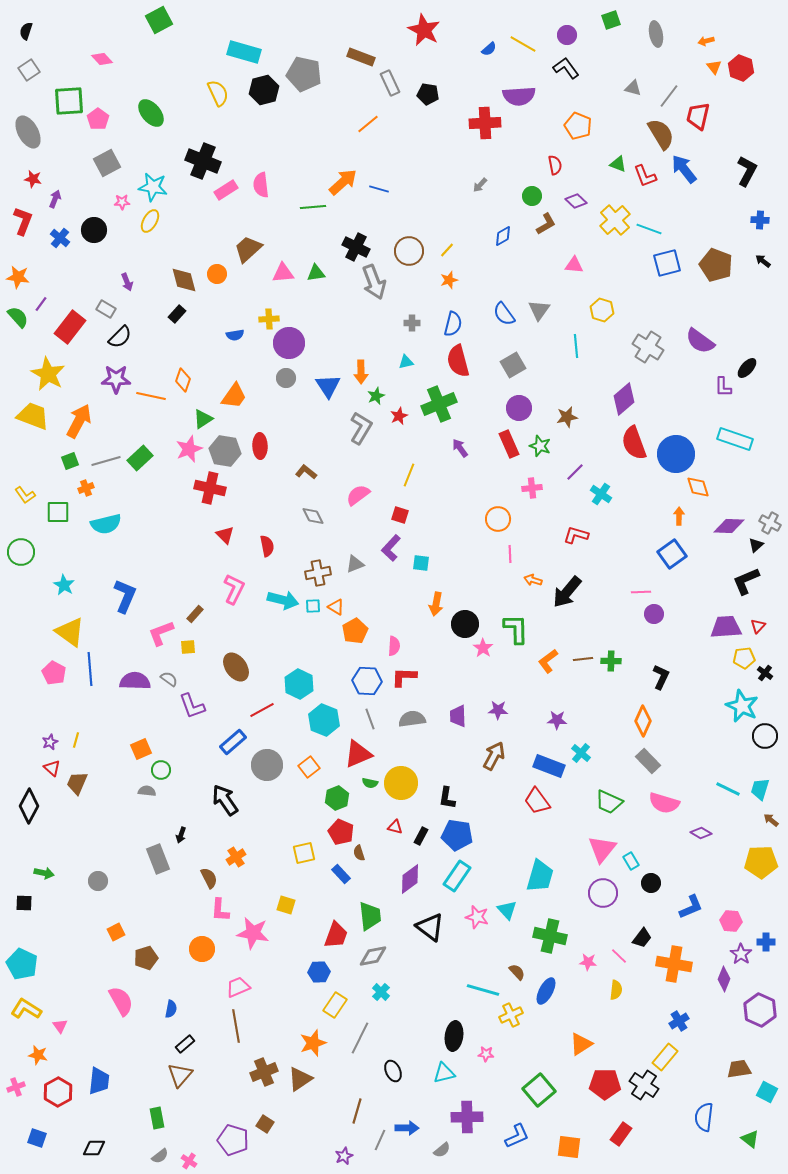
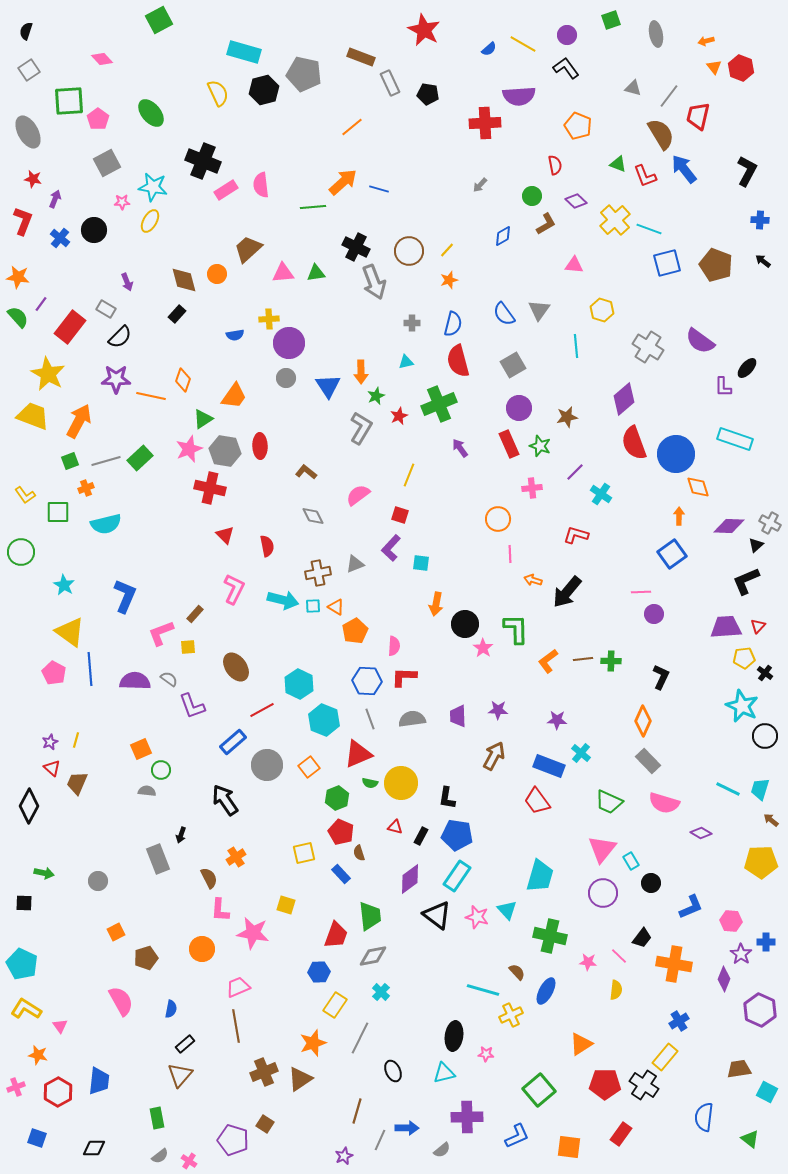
orange line at (368, 124): moved 16 px left, 3 px down
black triangle at (430, 927): moved 7 px right, 12 px up
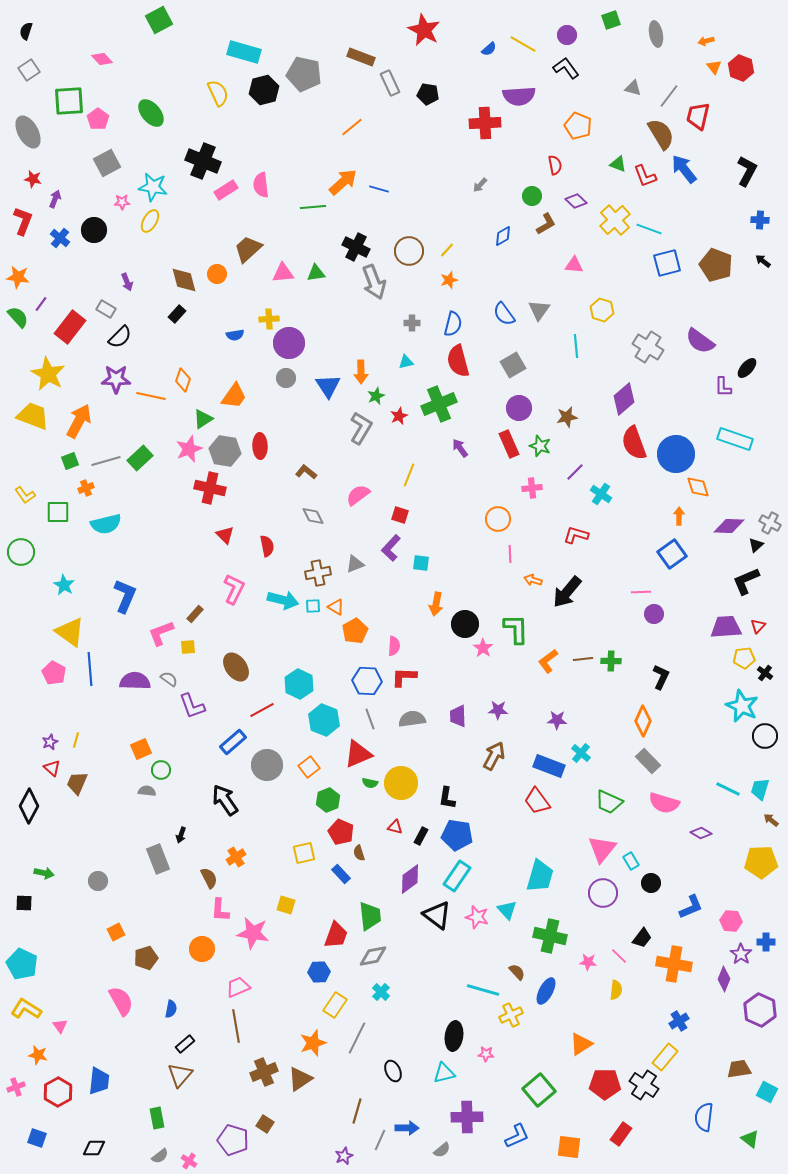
green hexagon at (337, 798): moved 9 px left, 2 px down
gray line at (360, 1038): moved 3 px left
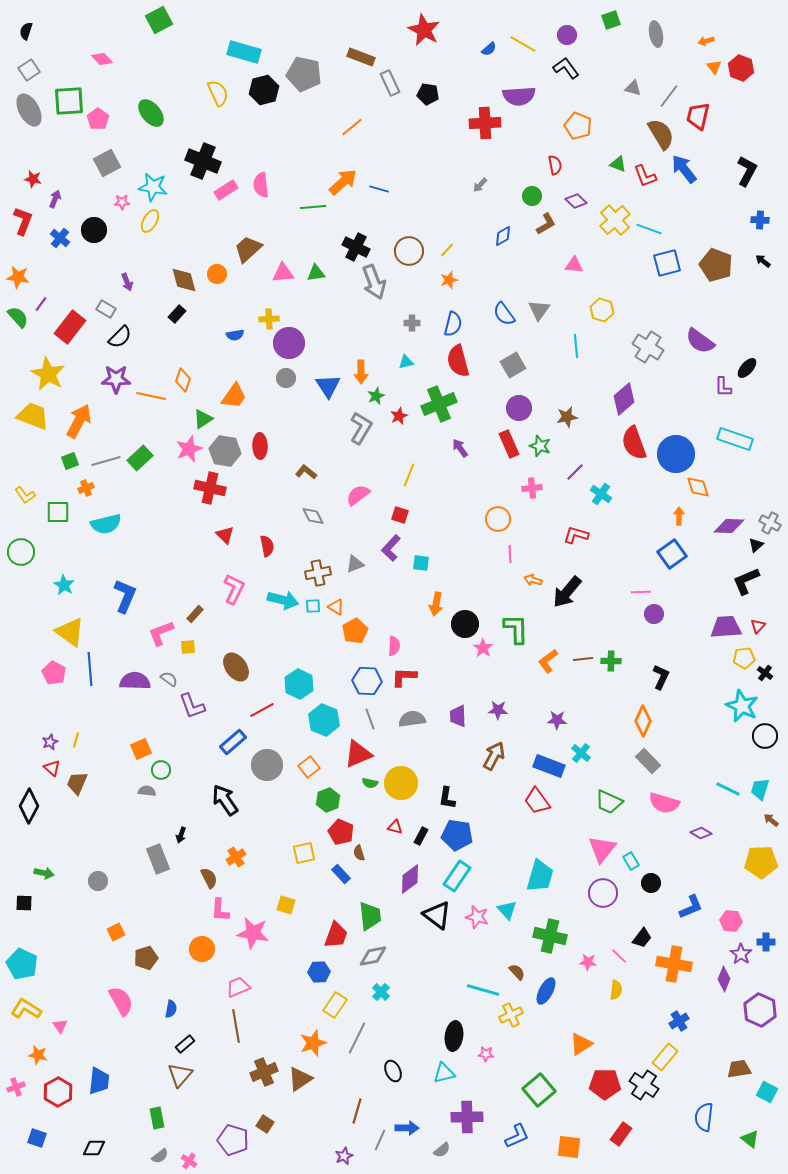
gray ellipse at (28, 132): moved 1 px right, 22 px up
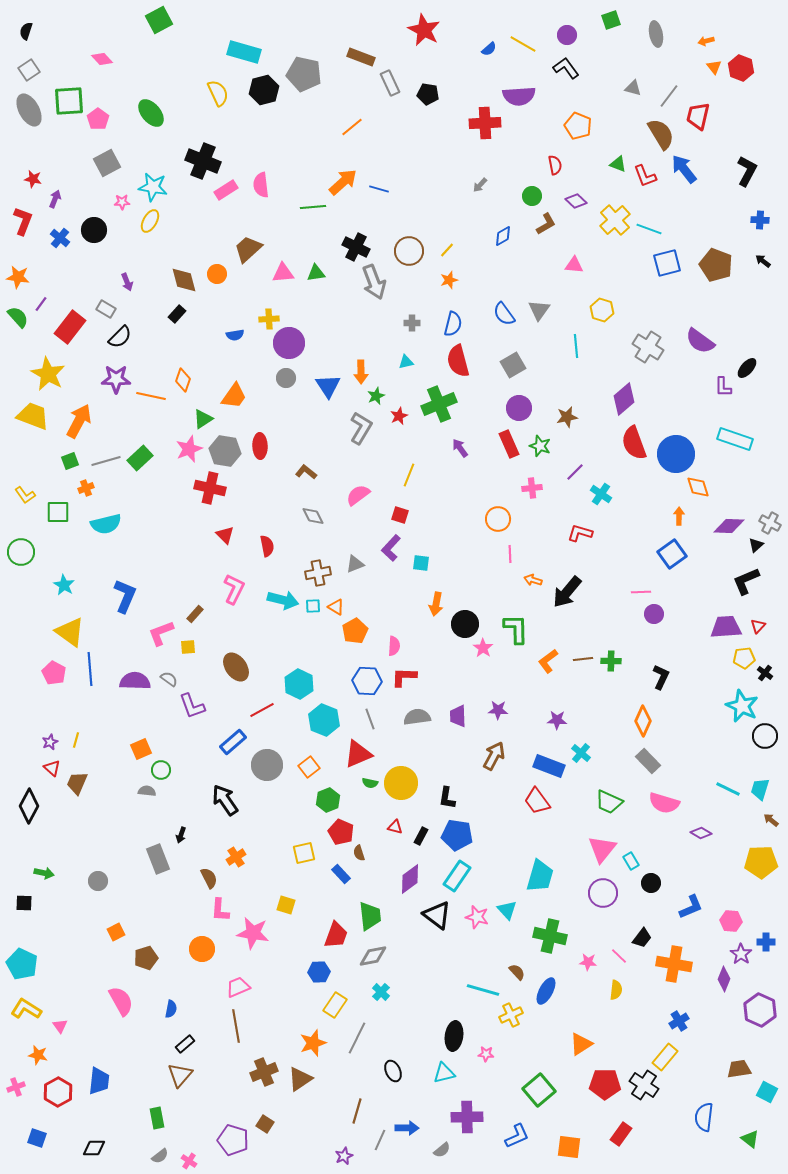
red L-shape at (576, 535): moved 4 px right, 2 px up
gray semicircle at (412, 719): moved 5 px right, 2 px up
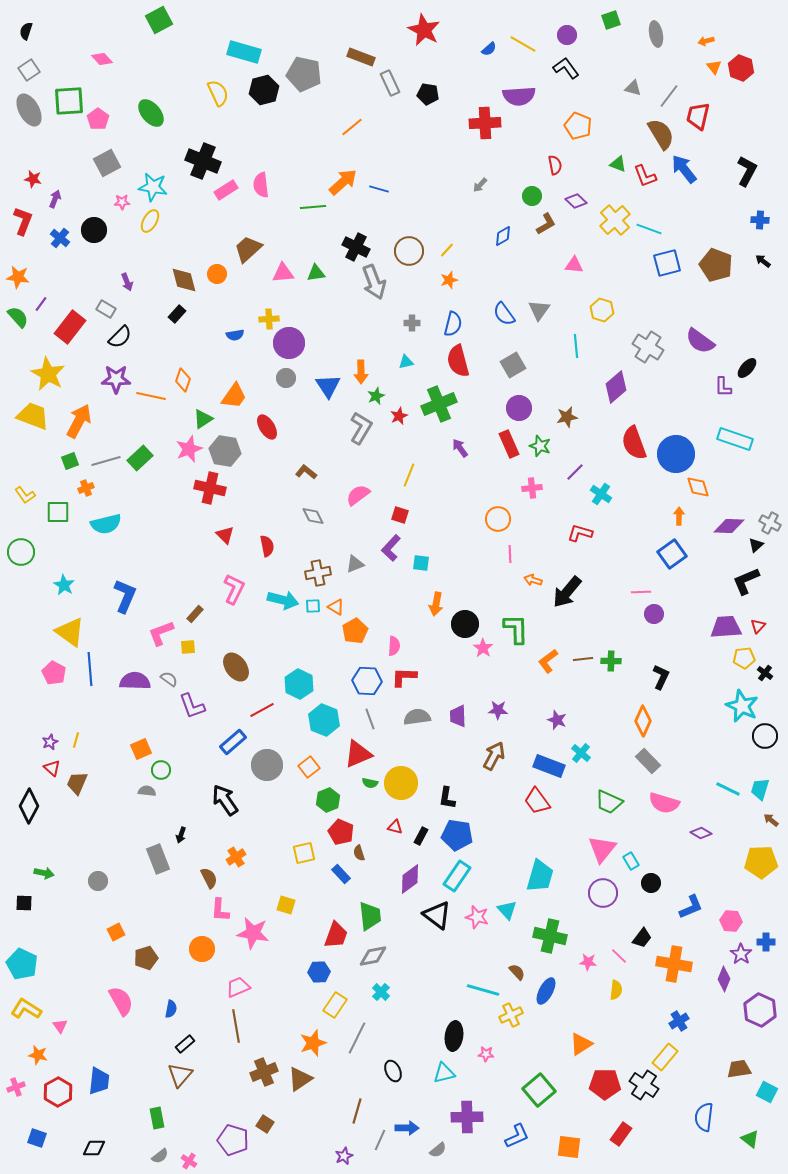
purple diamond at (624, 399): moved 8 px left, 12 px up
red ellipse at (260, 446): moved 7 px right, 19 px up; rotated 30 degrees counterclockwise
purple star at (557, 720): rotated 18 degrees clockwise
gray semicircle at (442, 1150): moved 4 px left
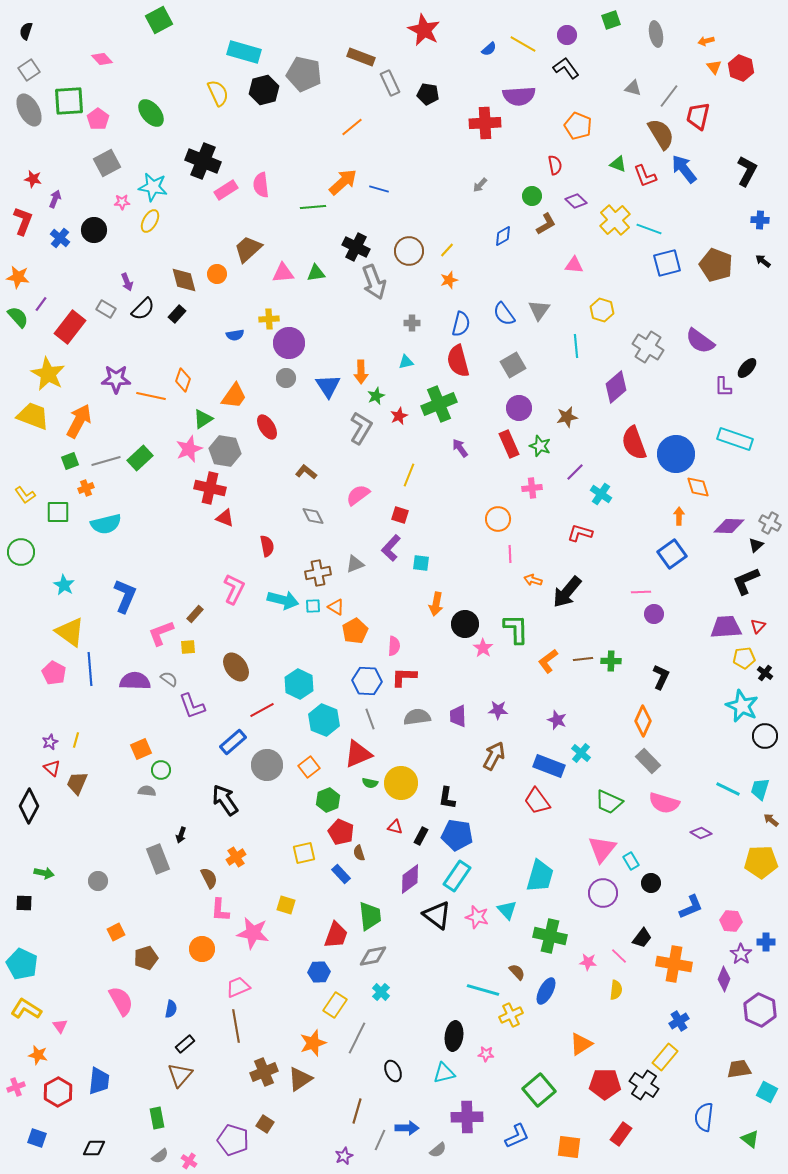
blue semicircle at (453, 324): moved 8 px right
black semicircle at (120, 337): moved 23 px right, 28 px up
red triangle at (225, 535): moved 17 px up; rotated 24 degrees counterclockwise
